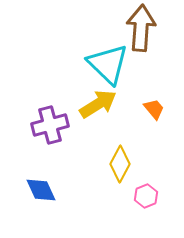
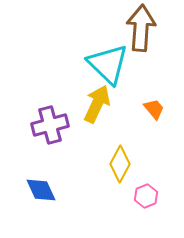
yellow arrow: moved 1 px left; rotated 33 degrees counterclockwise
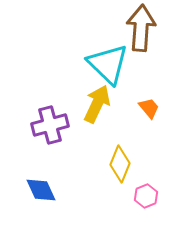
orange trapezoid: moved 5 px left, 1 px up
yellow diamond: rotated 6 degrees counterclockwise
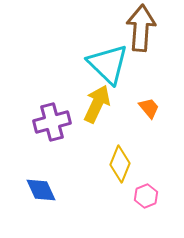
purple cross: moved 2 px right, 3 px up
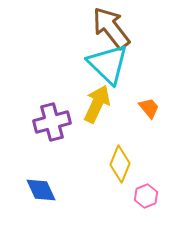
brown arrow: moved 30 px left; rotated 42 degrees counterclockwise
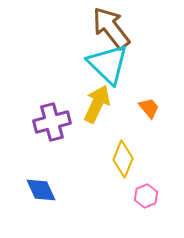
yellow diamond: moved 3 px right, 5 px up
